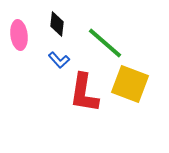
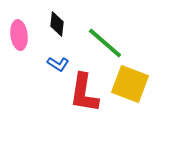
blue L-shape: moved 1 px left, 4 px down; rotated 15 degrees counterclockwise
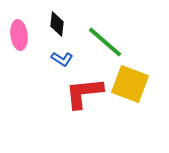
green line: moved 1 px up
blue L-shape: moved 4 px right, 5 px up
red L-shape: rotated 75 degrees clockwise
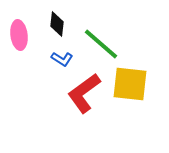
green line: moved 4 px left, 2 px down
yellow square: rotated 15 degrees counterclockwise
red L-shape: rotated 30 degrees counterclockwise
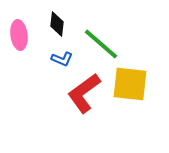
blue L-shape: rotated 10 degrees counterclockwise
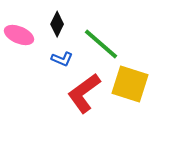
black diamond: rotated 20 degrees clockwise
pink ellipse: rotated 60 degrees counterclockwise
yellow square: rotated 12 degrees clockwise
